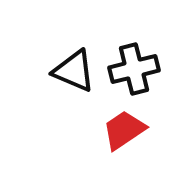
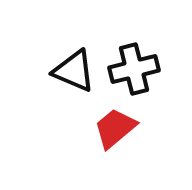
red trapezoid: moved 9 px left, 2 px up; rotated 6 degrees counterclockwise
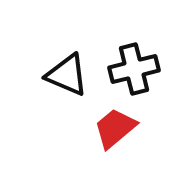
black triangle: moved 7 px left, 4 px down
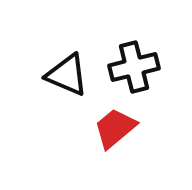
black cross: moved 2 px up
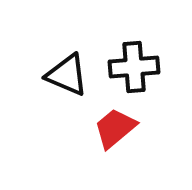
black cross: rotated 9 degrees clockwise
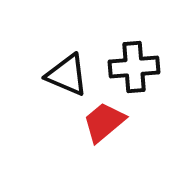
red trapezoid: moved 11 px left, 6 px up
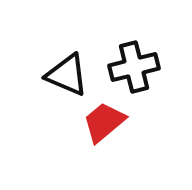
black cross: rotated 9 degrees counterclockwise
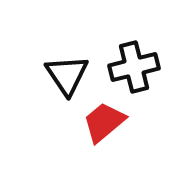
black triangle: rotated 33 degrees clockwise
